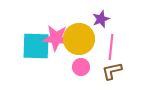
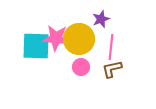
brown L-shape: moved 2 px up
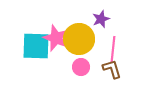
pink star: rotated 16 degrees clockwise
pink line: moved 2 px right, 2 px down
brown L-shape: rotated 85 degrees clockwise
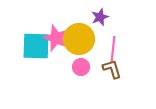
purple star: moved 1 px left, 2 px up
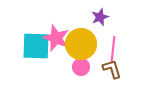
yellow circle: moved 2 px right, 5 px down
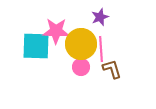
pink star: moved 7 px up; rotated 20 degrees counterclockwise
pink line: moved 12 px left; rotated 10 degrees counterclockwise
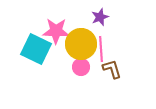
cyan square: moved 3 px down; rotated 24 degrees clockwise
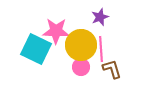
yellow circle: moved 1 px down
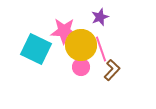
pink star: moved 8 px right
pink line: rotated 15 degrees counterclockwise
brown L-shape: moved 1 px down; rotated 60 degrees clockwise
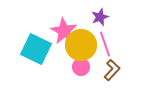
pink star: rotated 28 degrees clockwise
pink line: moved 4 px right, 5 px up
